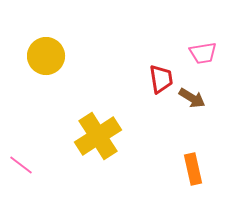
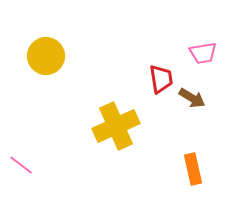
yellow cross: moved 18 px right, 10 px up; rotated 9 degrees clockwise
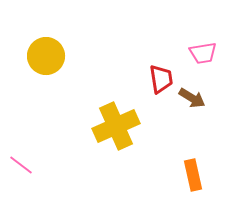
orange rectangle: moved 6 px down
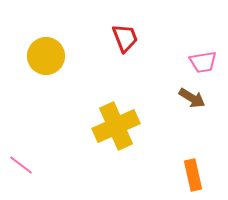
pink trapezoid: moved 9 px down
red trapezoid: moved 36 px left, 41 px up; rotated 12 degrees counterclockwise
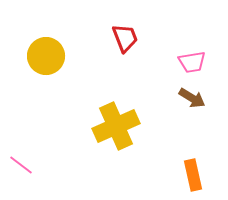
pink trapezoid: moved 11 px left
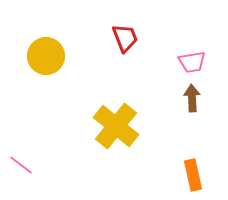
brown arrow: rotated 124 degrees counterclockwise
yellow cross: rotated 27 degrees counterclockwise
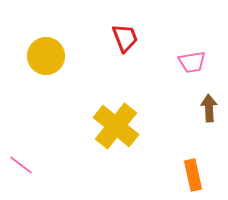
brown arrow: moved 17 px right, 10 px down
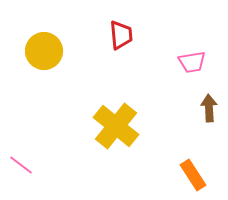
red trapezoid: moved 4 px left, 3 px up; rotated 16 degrees clockwise
yellow circle: moved 2 px left, 5 px up
orange rectangle: rotated 20 degrees counterclockwise
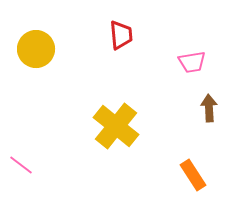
yellow circle: moved 8 px left, 2 px up
